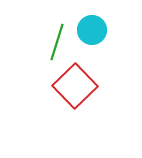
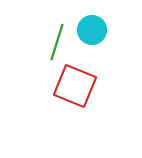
red square: rotated 24 degrees counterclockwise
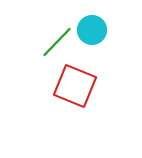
green line: rotated 27 degrees clockwise
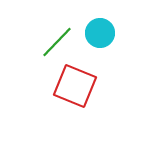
cyan circle: moved 8 px right, 3 px down
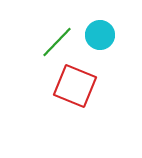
cyan circle: moved 2 px down
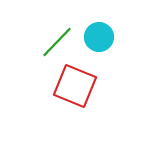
cyan circle: moved 1 px left, 2 px down
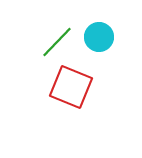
red square: moved 4 px left, 1 px down
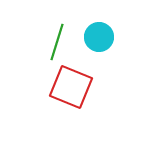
green line: rotated 27 degrees counterclockwise
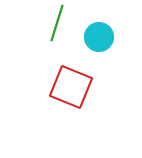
green line: moved 19 px up
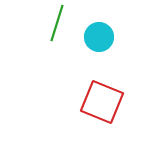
red square: moved 31 px right, 15 px down
